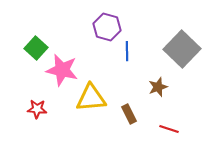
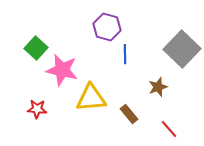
blue line: moved 2 px left, 3 px down
brown rectangle: rotated 12 degrees counterclockwise
red line: rotated 30 degrees clockwise
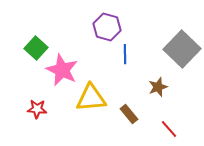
pink star: rotated 12 degrees clockwise
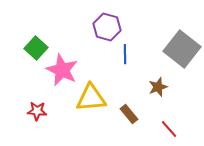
gray square: rotated 6 degrees counterclockwise
red star: moved 2 px down
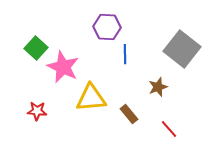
purple hexagon: rotated 12 degrees counterclockwise
pink star: moved 1 px right, 3 px up
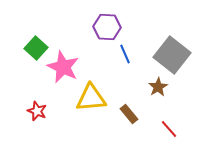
gray square: moved 10 px left, 6 px down
blue line: rotated 24 degrees counterclockwise
brown star: rotated 12 degrees counterclockwise
red star: rotated 18 degrees clockwise
